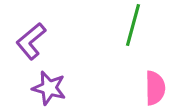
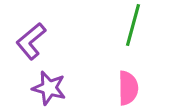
pink semicircle: moved 27 px left
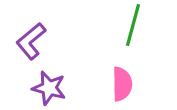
pink semicircle: moved 6 px left, 4 px up
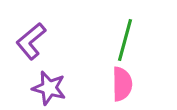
green line: moved 8 px left, 15 px down
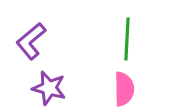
green line: moved 2 px right, 1 px up; rotated 12 degrees counterclockwise
pink semicircle: moved 2 px right, 5 px down
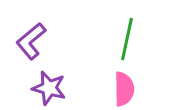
green line: rotated 9 degrees clockwise
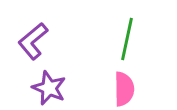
purple L-shape: moved 2 px right
purple star: rotated 8 degrees clockwise
